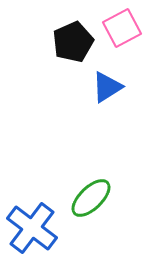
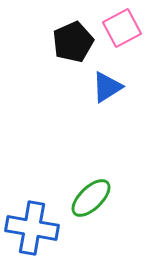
blue cross: rotated 27 degrees counterclockwise
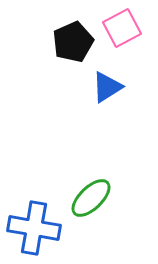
blue cross: moved 2 px right
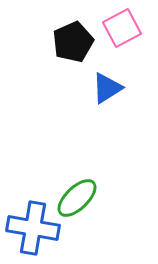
blue triangle: moved 1 px down
green ellipse: moved 14 px left
blue cross: moved 1 px left
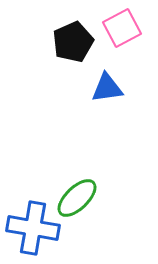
blue triangle: rotated 24 degrees clockwise
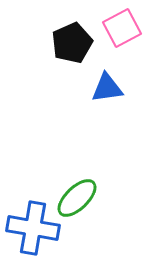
black pentagon: moved 1 px left, 1 px down
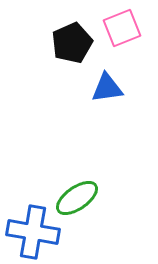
pink square: rotated 6 degrees clockwise
green ellipse: rotated 9 degrees clockwise
blue cross: moved 4 px down
